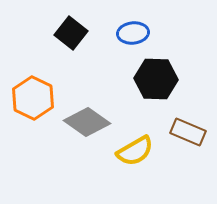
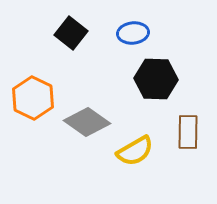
brown rectangle: rotated 68 degrees clockwise
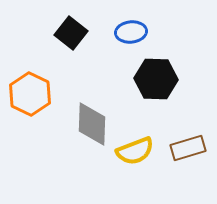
blue ellipse: moved 2 px left, 1 px up
orange hexagon: moved 3 px left, 4 px up
gray diamond: moved 5 px right, 2 px down; rotated 57 degrees clockwise
brown rectangle: moved 16 px down; rotated 72 degrees clockwise
yellow semicircle: rotated 9 degrees clockwise
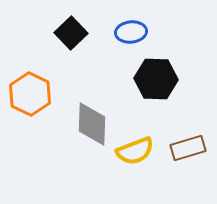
black square: rotated 8 degrees clockwise
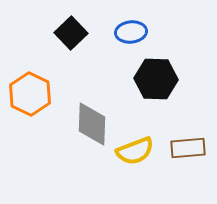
brown rectangle: rotated 12 degrees clockwise
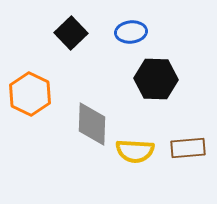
yellow semicircle: rotated 24 degrees clockwise
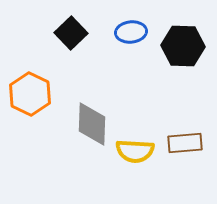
black hexagon: moved 27 px right, 33 px up
brown rectangle: moved 3 px left, 5 px up
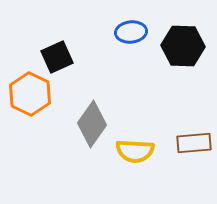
black square: moved 14 px left, 24 px down; rotated 20 degrees clockwise
gray diamond: rotated 33 degrees clockwise
brown rectangle: moved 9 px right
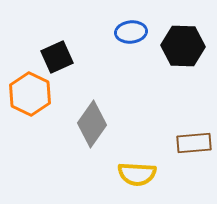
yellow semicircle: moved 2 px right, 23 px down
